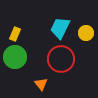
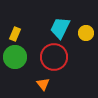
red circle: moved 7 px left, 2 px up
orange triangle: moved 2 px right
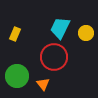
green circle: moved 2 px right, 19 px down
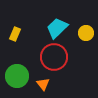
cyan trapezoid: moved 3 px left; rotated 20 degrees clockwise
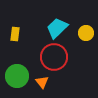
yellow rectangle: rotated 16 degrees counterclockwise
orange triangle: moved 1 px left, 2 px up
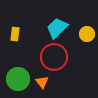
yellow circle: moved 1 px right, 1 px down
green circle: moved 1 px right, 3 px down
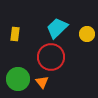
red circle: moved 3 px left
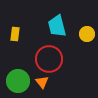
cyan trapezoid: moved 2 px up; rotated 60 degrees counterclockwise
red circle: moved 2 px left, 2 px down
green circle: moved 2 px down
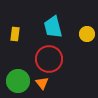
cyan trapezoid: moved 4 px left, 1 px down
orange triangle: moved 1 px down
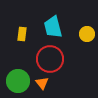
yellow rectangle: moved 7 px right
red circle: moved 1 px right
